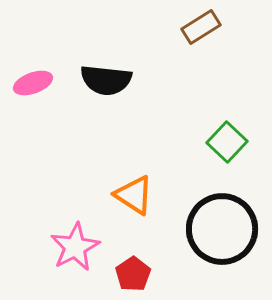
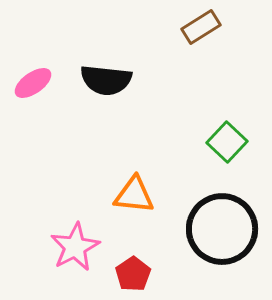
pink ellipse: rotated 15 degrees counterclockwise
orange triangle: rotated 27 degrees counterclockwise
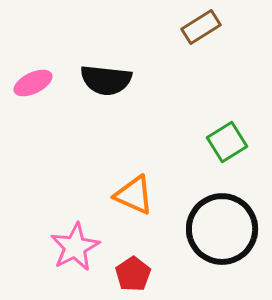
pink ellipse: rotated 9 degrees clockwise
green square: rotated 15 degrees clockwise
orange triangle: rotated 18 degrees clockwise
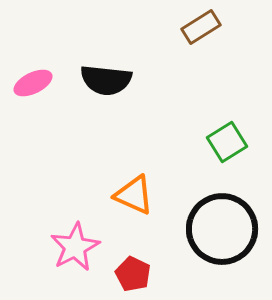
red pentagon: rotated 12 degrees counterclockwise
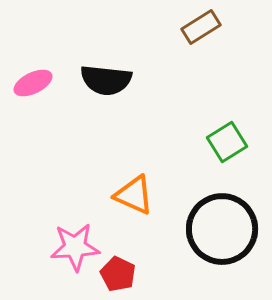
pink star: rotated 24 degrees clockwise
red pentagon: moved 15 px left
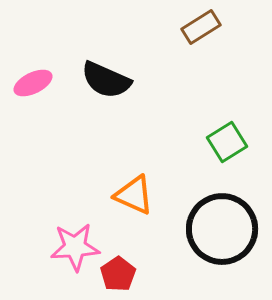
black semicircle: rotated 18 degrees clockwise
red pentagon: rotated 12 degrees clockwise
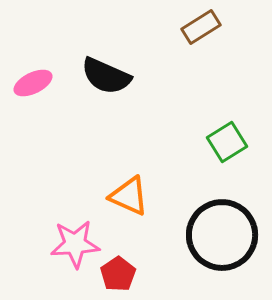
black semicircle: moved 4 px up
orange triangle: moved 5 px left, 1 px down
black circle: moved 6 px down
pink star: moved 3 px up
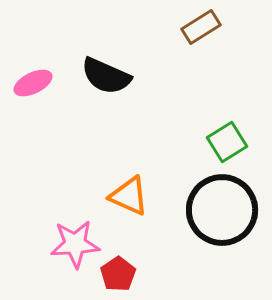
black circle: moved 25 px up
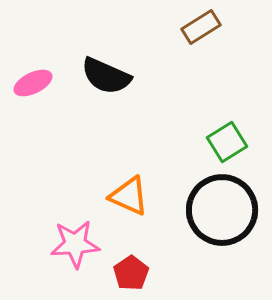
red pentagon: moved 13 px right, 1 px up
